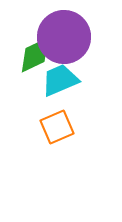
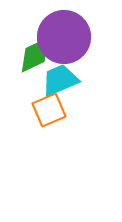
orange square: moved 8 px left, 17 px up
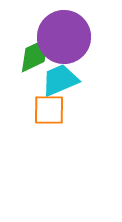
orange square: rotated 24 degrees clockwise
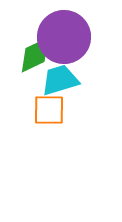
cyan trapezoid: rotated 6 degrees clockwise
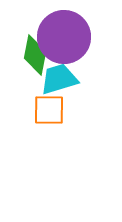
green diamond: rotated 54 degrees counterclockwise
cyan trapezoid: moved 1 px left, 1 px up
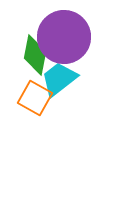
cyan trapezoid: rotated 21 degrees counterclockwise
orange square: moved 14 px left, 12 px up; rotated 28 degrees clockwise
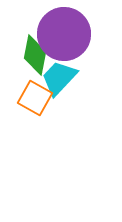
purple circle: moved 3 px up
cyan trapezoid: moved 1 px up; rotated 9 degrees counterclockwise
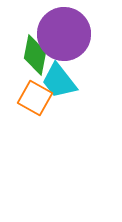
cyan trapezoid: moved 3 px down; rotated 81 degrees counterclockwise
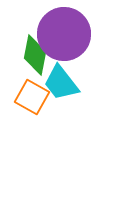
cyan trapezoid: moved 2 px right, 2 px down
orange square: moved 3 px left, 1 px up
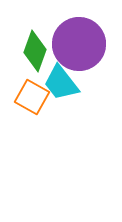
purple circle: moved 15 px right, 10 px down
green diamond: moved 4 px up; rotated 9 degrees clockwise
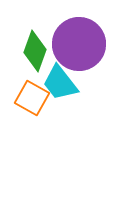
cyan trapezoid: moved 1 px left
orange square: moved 1 px down
